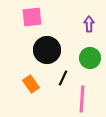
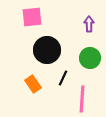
orange rectangle: moved 2 px right
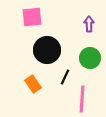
black line: moved 2 px right, 1 px up
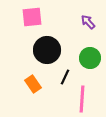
purple arrow: moved 1 px left, 2 px up; rotated 42 degrees counterclockwise
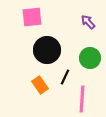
orange rectangle: moved 7 px right, 1 px down
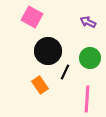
pink square: rotated 35 degrees clockwise
purple arrow: rotated 21 degrees counterclockwise
black circle: moved 1 px right, 1 px down
black line: moved 5 px up
pink line: moved 5 px right
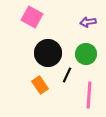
purple arrow: rotated 35 degrees counterclockwise
black circle: moved 2 px down
green circle: moved 4 px left, 4 px up
black line: moved 2 px right, 3 px down
pink line: moved 2 px right, 4 px up
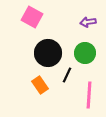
green circle: moved 1 px left, 1 px up
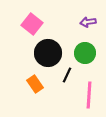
pink square: moved 7 px down; rotated 10 degrees clockwise
orange rectangle: moved 5 px left, 1 px up
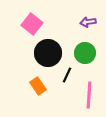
orange rectangle: moved 3 px right, 2 px down
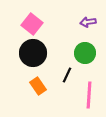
black circle: moved 15 px left
